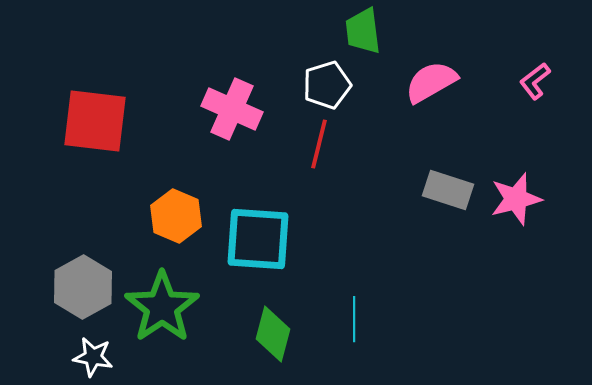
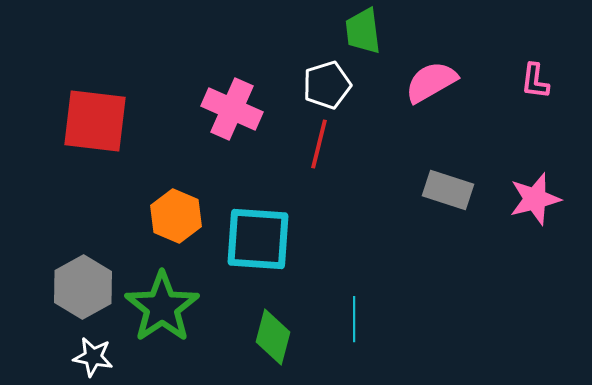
pink L-shape: rotated 45 degrees counterclockwise
pink star: moved 19 px right
green diamond: moved 3 px down
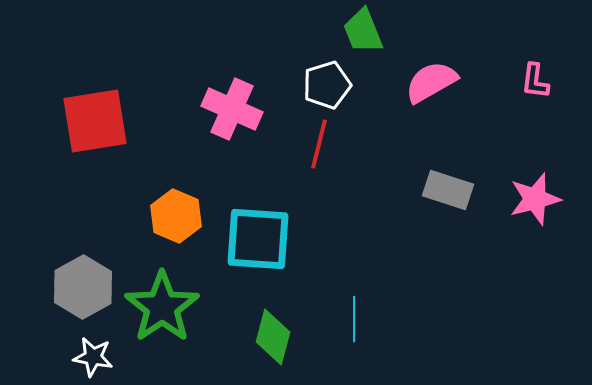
green trapezoid: rotated 15 degrees counterclockwise
red square: rotated 16 degrees counterclockwise
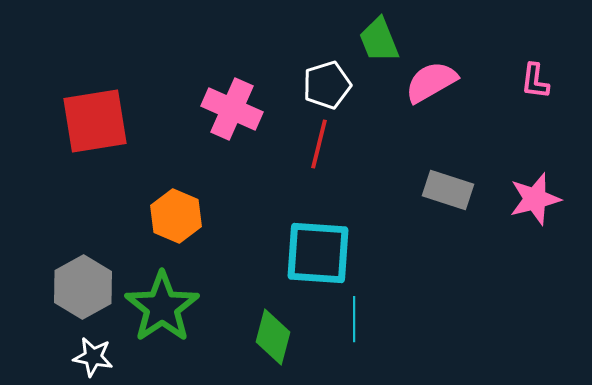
green trapezoid: moved 16 px right, 9 px down
cyan square: moved 60 px right, 14 px down
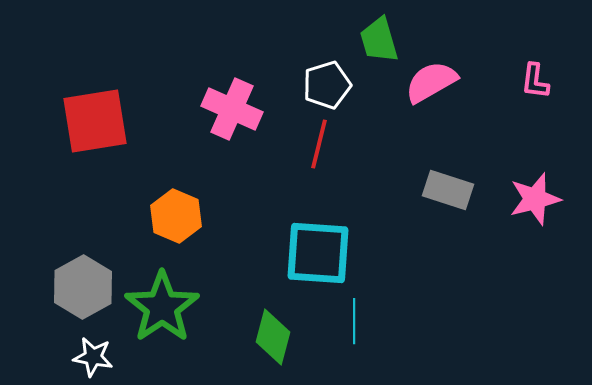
green trapezoid: rotated 6 degrees clockwise
cyan line: moved 2 px down
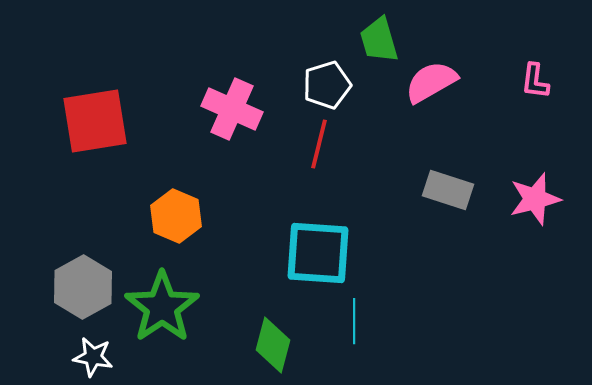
green diamond: moved 8 px down
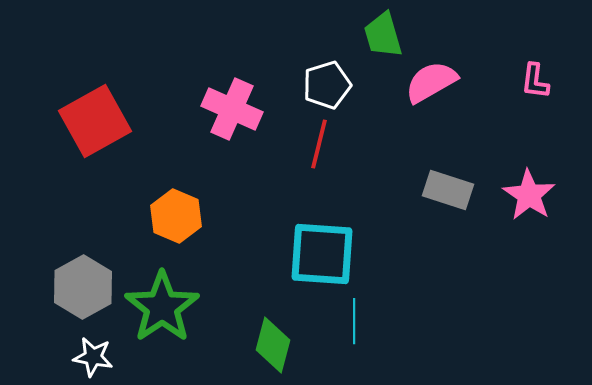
green trapezoid: moved 4 px right, 5 px up
red square: rotated 20 degrees counterclockwise
pink star: moved 6 px left, 4 px up; rotated 24 degrees counterclockwise
cyan square: moved 4 px right, 1 px down
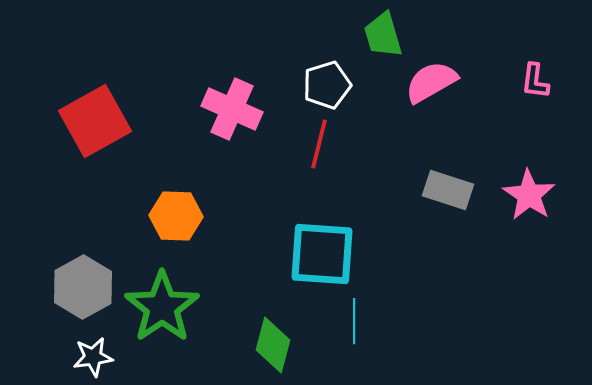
orange hexagon: rotated 21 degrees counterclockwise
white star: rotated 18 degrees counterclockwise
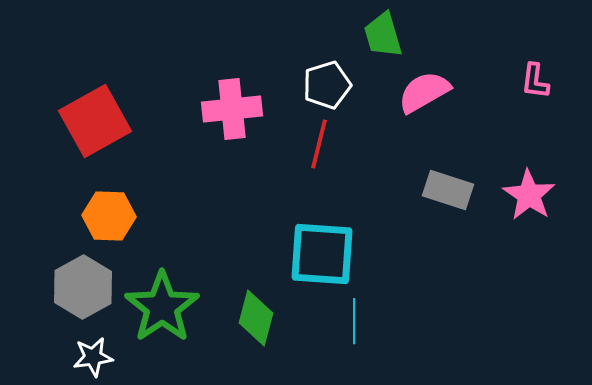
pink semicircle: moved 7 px left, 10 px down
pink cross: rotated 30 degrees counterclockwise
orange hexagon: moved 67 px left
green diamond: moved 17 px left, 27 px up
